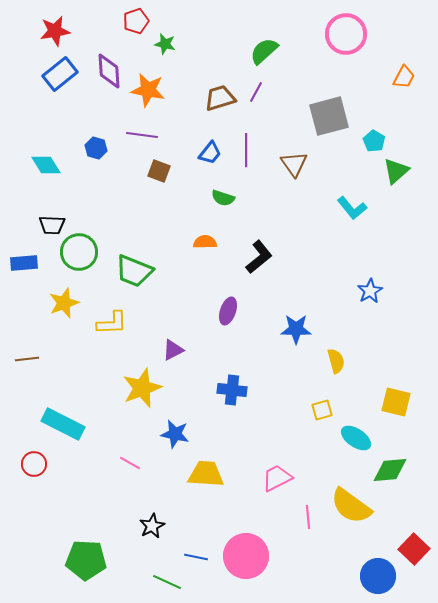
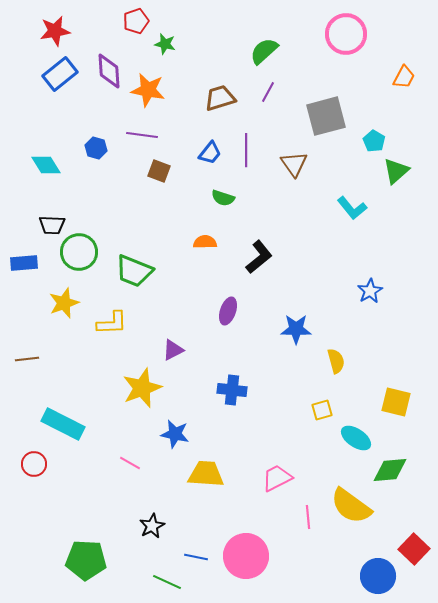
purple line at (256, 92): moved 12 px right
gray square at (329, 116): moved 3 px left
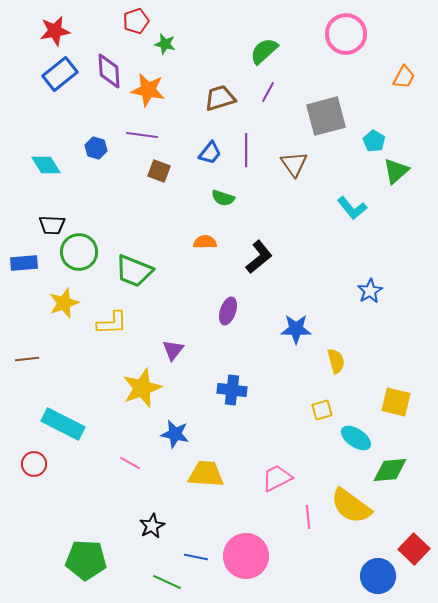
purple triangle at (173, 350): rotated 25 degrees counterclockwise
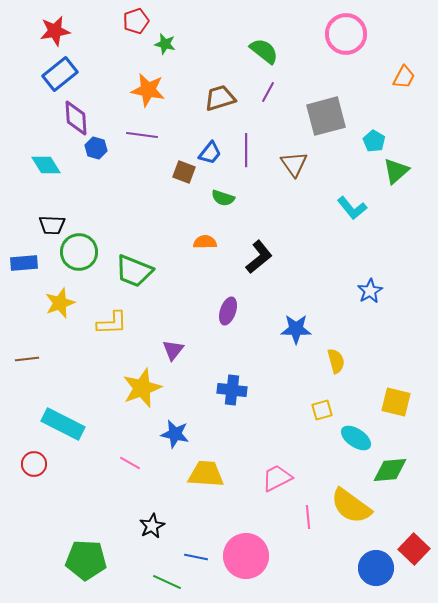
green semicircle at (264, 51): rotated 80 degrees clockwise
purple diamond at (109, 71): moved 33 px left, 47 px down
brown square at (159, 171): moved 25 px right, 1 px down
yellow star at (64, 303): moved 4 px left
blue circle at (378, 576): moved 2 px left, 8 px up
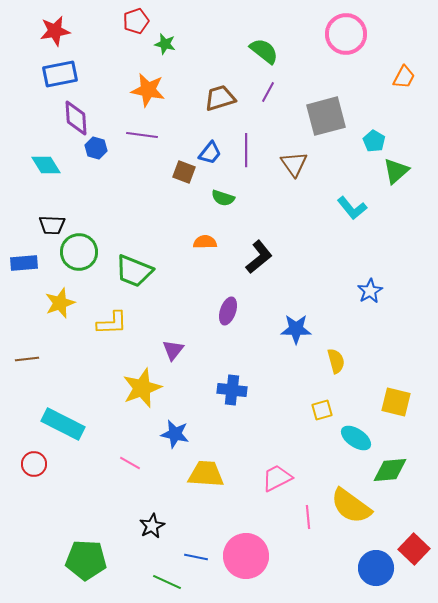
blue rectangle at (60, 74): rotated 28 degrees clockwise
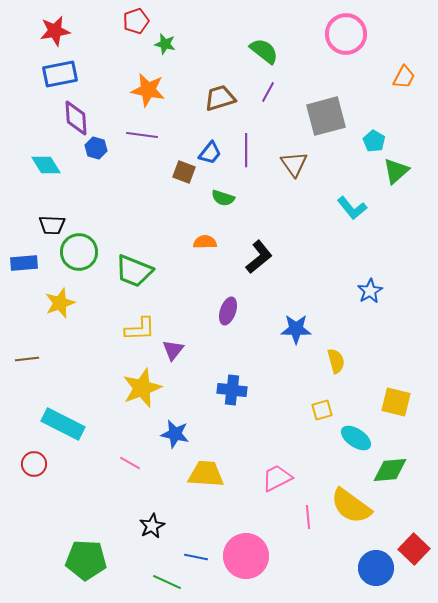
yellow L-shape at (112, 323): moved 28 px right, 6 px down
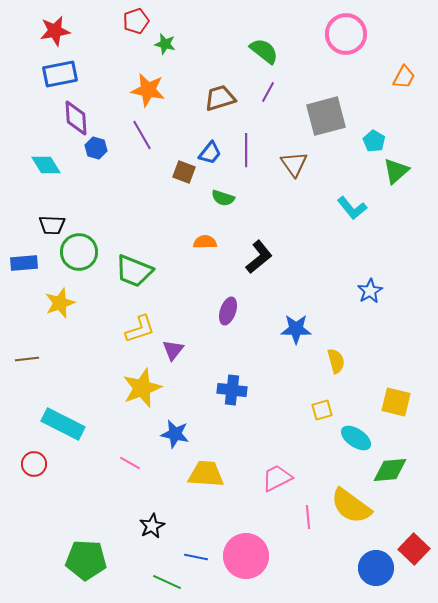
purple line at (142, 135): rotated 52 degrees clockwise
yellow L-shape at (140, 329): rotated 16 degrees counterclockwise
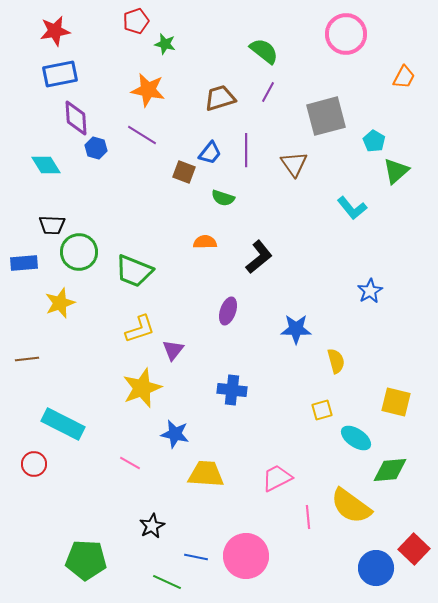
purple line at (142, 135): rotated 28 degrees counterclockwise
